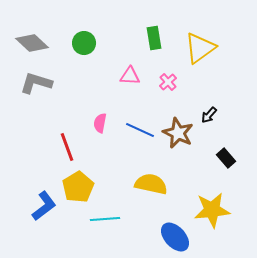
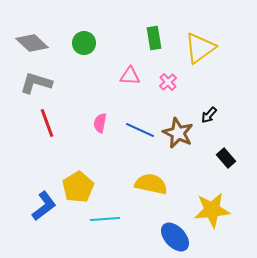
red line: moved 20 px left, 24 px up
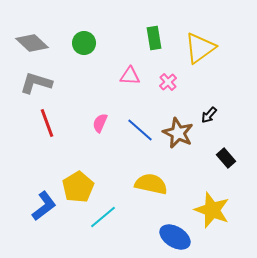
pink semicircle: rotated 12 degrees clockwise
blue line: rotated 16 degrees clockwise
yellow star: rotated 27 degrees clockwise
cyan line: moved 2 px left, 2 px up; rotated 36 degrees counterclockwise
blue ellipse: rotated 16 degrees counterclockwise
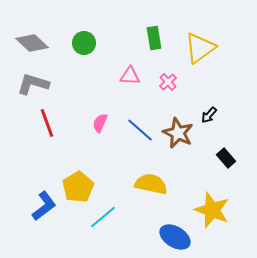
gray L-shape: moved 3 px left, 1 px down
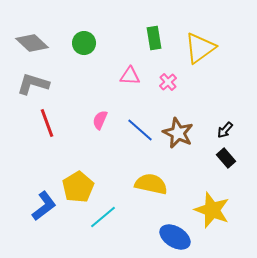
black arrow: moved 16 px right, 15 px down
pink semicircle: moved 3 px up
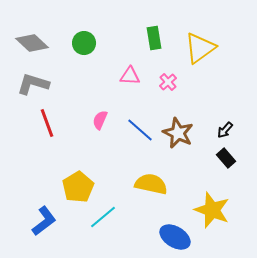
blue L-shape: moved 15 px down
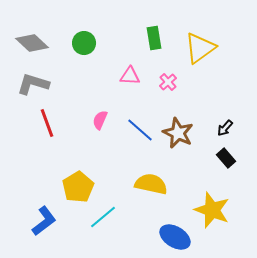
black arrow: moved 2 px up
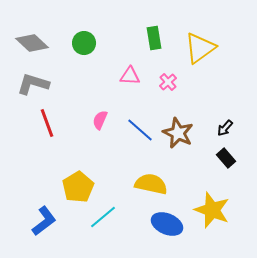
blue ellipse: moved 8 px left, 13 px up; rotated 8 degrees counterclockwise
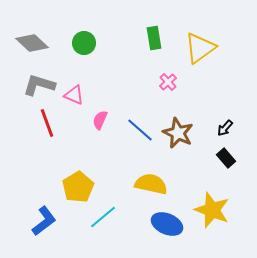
pink triangle: moved 56 px left, 19 px down; rotated 20 degrees clockwise
gray L-shape: moved 6 px right, 1 px down
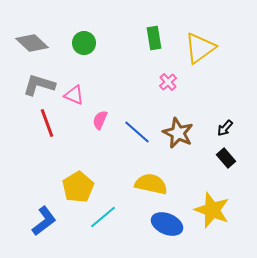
blue line: moved 3 px left, 2 px down
